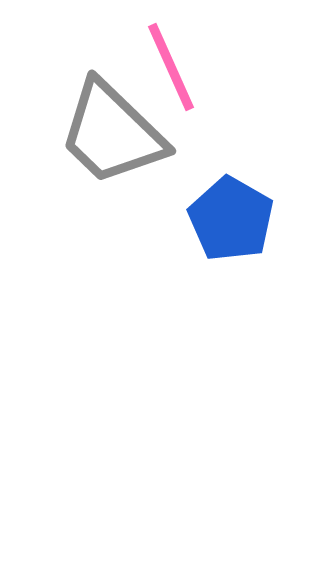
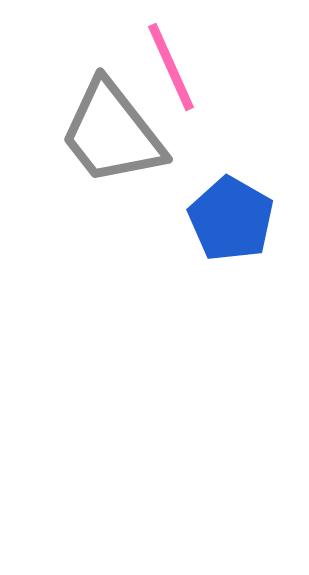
gray trapezoid: rotated 8 degrees clockwise
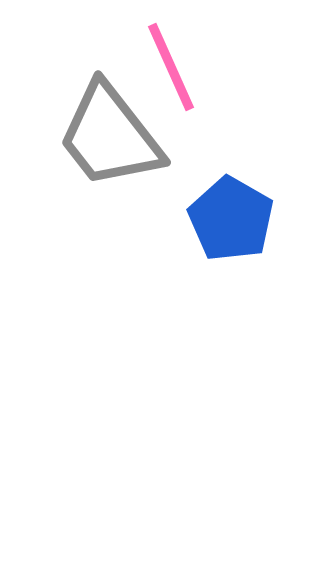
gray trapezoid: moved 2 px left, 3 px down
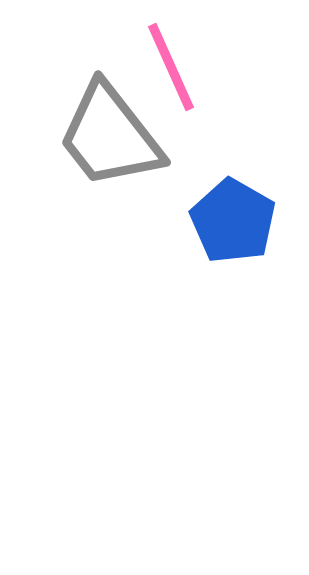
blue pentagon: moved 2 px right, 2 px down
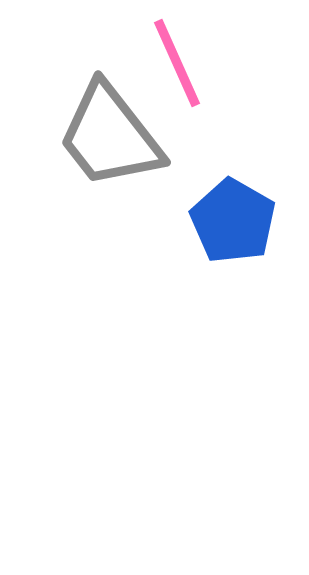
pink line: moved 6 px right, 4 px up
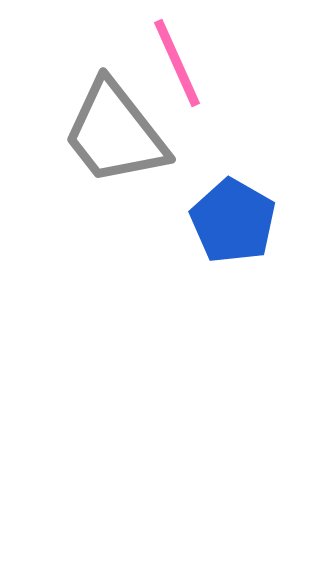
gray trapezoid: moved 5 px right, 3 px up
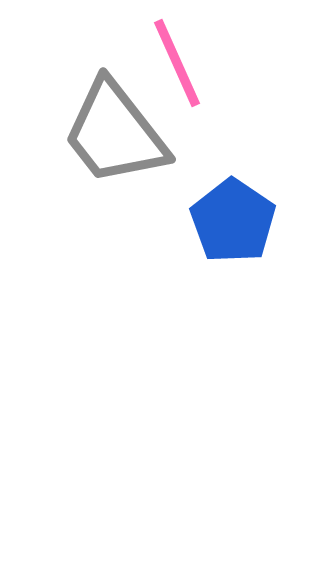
blue pentagon: rotated 4 degrees clockwise
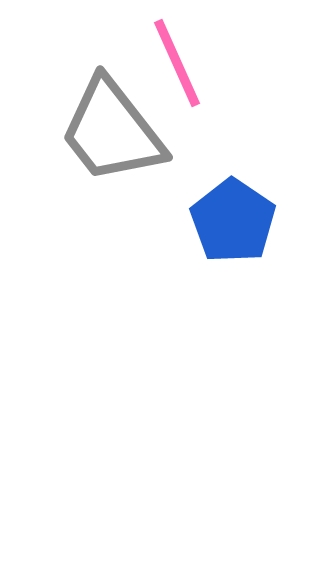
gray trapezoid: moved 3 px left, 2 px up
